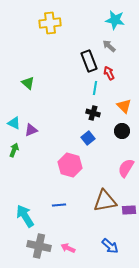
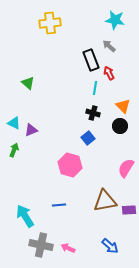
black rectangle: moved 2 px right, 1 px up
orange triangle: moved 1 px left
black circle: moved 2 px left, 5 px up
gray cross: moved 2 px right, 1 px up
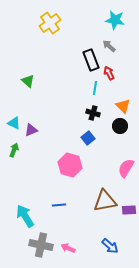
yellow cross: rotated 30 degrees counterclockwise
green triangle: moved 2 px up
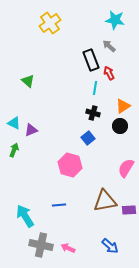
orange triangle: rotated 42 degrees clockwise
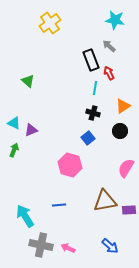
black circle: moved 5 px down
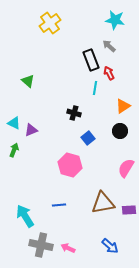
black cross: moved 19 px left
brown triangle: moved 2 px left, 2 px down
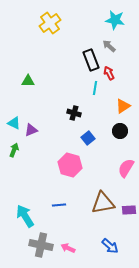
green triangle: rotated 40 degrees counterclockwise
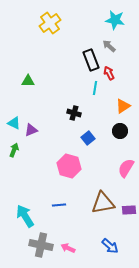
pink hexagon: moved 1 px left, 1 px down
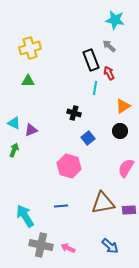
yellow cross: moved 20 px left, 25 px down; rotated 20 degrees clockwise
blue line: moved 2 px right, 1 px down
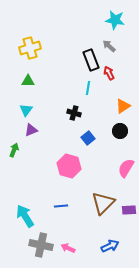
cyan line: moved 7 px left
cyan triangle: moved 12 px right, 13 px up; rotated 40 degrees clockwise
brown triangle: rotated 35 degrees counterclockwise
blue arrow: rotated 66 degrees counterclockwise
